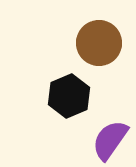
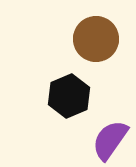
brown circle: moved 3 px left, 4 px up
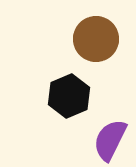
purple semicircle: rotated 9 degrees counterclockwise
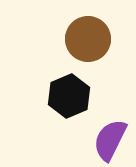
brown circle: moved 8 px left
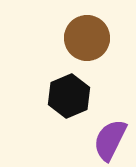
brown circle: moved 1 px left, 1 px up
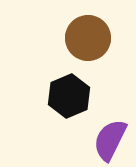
brown circle: moved 1 px right
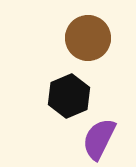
purple semicircle: moved 11 px left, 1 px up
